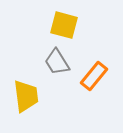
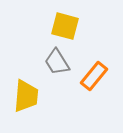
yellow square: moved 1 px right, 1 px down
yellow trapezoid: rotated 12 degrees clockwise
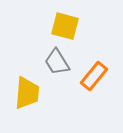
yellow trapezoid: moved 1 px right, 3 px up
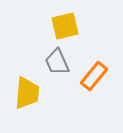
yellow square: rotated 28 degrees counterclockwise
gray trapezoid: rotated 8 degrees clockwise
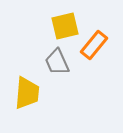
orange rectangle: moved 31 px up
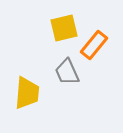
yellow square: moved 1 px left, 2 px down
gray trapezoid: moved 10 px right, 10 px down
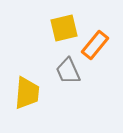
orange rectangle: moved 1 px right
gray trapezoid: moved 1 px right, 1 px up
